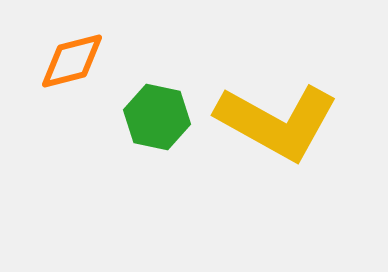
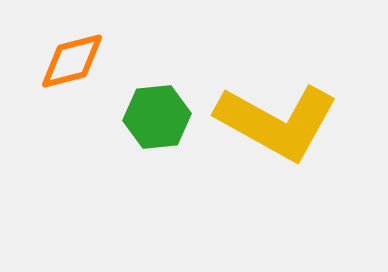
green hexagon: rotated 18 degrees counterclockwise
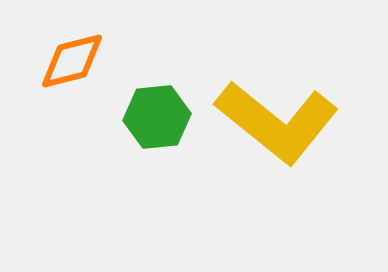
yellow L-shape: rotated 10 degrees clockwise
